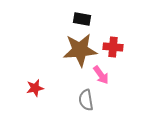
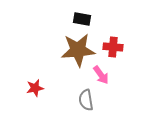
brown star: moved 2 px left
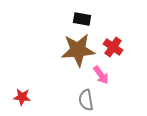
red cross: rotated 30 degrees clockwise
red star: moved 13 px left, 9 px down; rotated 18 degrees clockwise
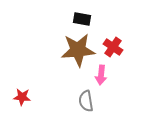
pink arrow: rotated 42 degrees clockwise
gray semicircle: moved 1 px down
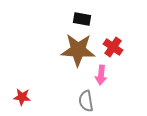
brown star: rotated 8 degrees clockwise
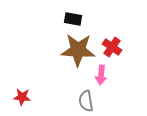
black rectangle: moved 9 px left
red cross: moved 1 px left
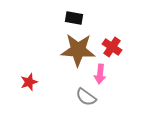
black rectangle: moved 1 px right, 1 px up
pink arrow: moved 1 px left, 1 px up
red star: moved 7 px right, 15 px up; rotated 24 degrees counterclockwise
gray semicircle: moved 4 px up; rotated 45 degrees counterclockwise
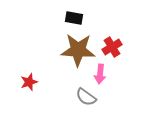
red cross: rotated 24 degrees clockwise
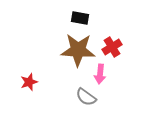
black rectangle: moved 6 px right
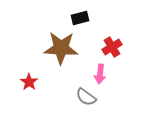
black rectangle: rotated 24 degrees counterclockwise
brown star: moved 17 px left, 2 px up
red star: rotated 18 degrees counterclockwise
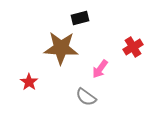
red cross: moved 21 px right
pink arrow: moved 5 px up; rotated 30 degrees clockwise
